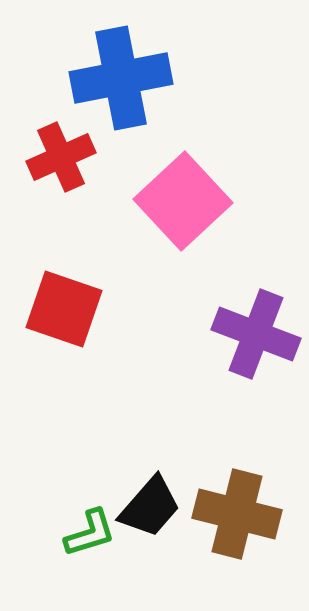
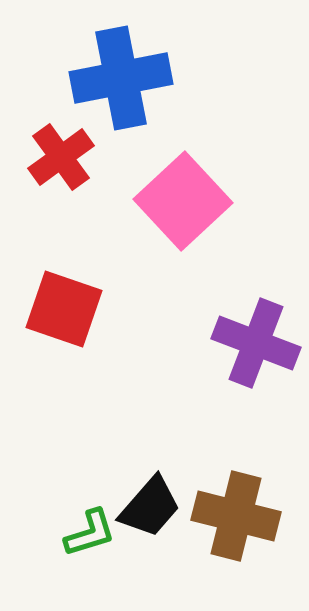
red cross: rotated 12 degrees counterclockwise
purple cross: moved 9 px down
brown cross: moved 1 px left, 2 px down
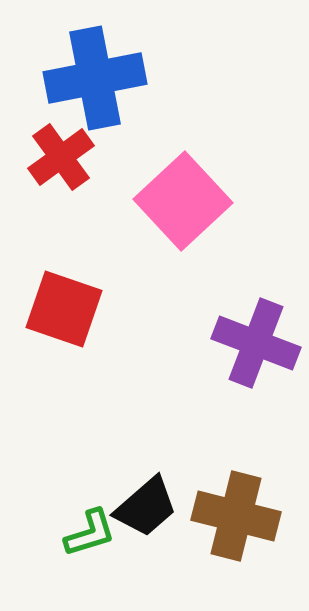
blue cross: moved 26 px left
black trapezoid: moved 4 px left; rotated 8 degrees clockwise
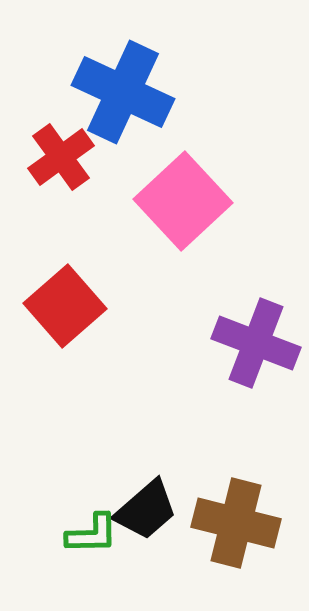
blue cross: moved 28 px right, 14 px down; rotated 36 degrees clockwise
red square: moved 1 px right, 3 px up; rotated 30 degrees clockwise
black trapezoid: moved 3 px down
brown cross: moved 7 px down
green L-shape: moved 2 px right, 1 px down; rotated 16 degrees clockwise
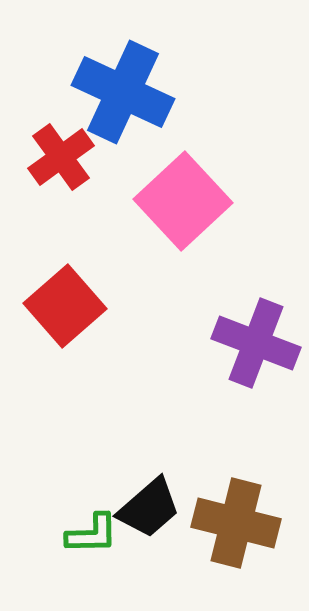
black trapezoid: moved 3 px right, 2 px up
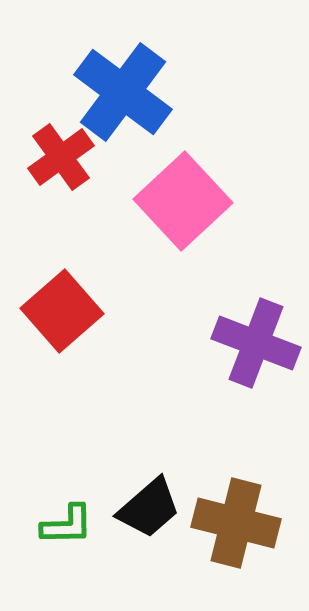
blue cross: rotated 12 degrees clockwise
red square: moved 3 px left, 5 px down
green L-shape: moved 25 px left, 9 px up
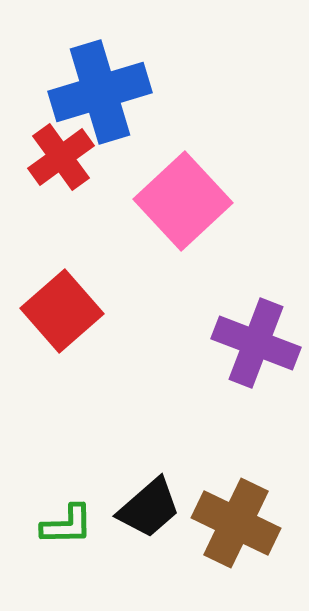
blue cross: moved 23 px left; rotated 36 degrees clockwise
brown cross: rotated 12 degrees clockwise
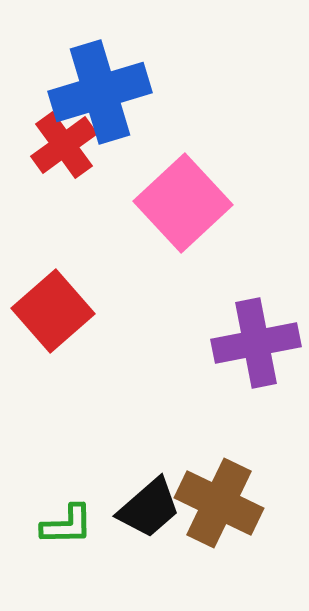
red cross: moved 3 px right, 12 px up
pink square: moved 2 px down
red square: moved 9 px left
purple cross: rotated 32 degrees counterclockwise
brown cross: moved 17 px left, 20 px up
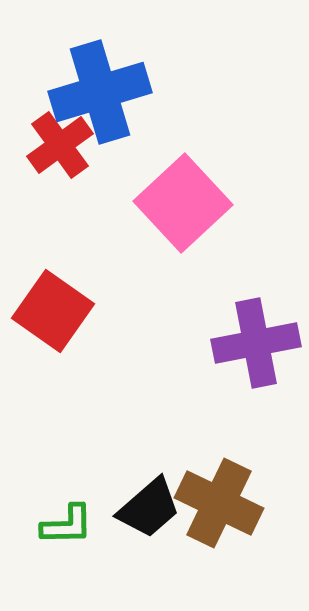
red cross: moved 4 px left
red square: rotated 14 degrees counterclockwise
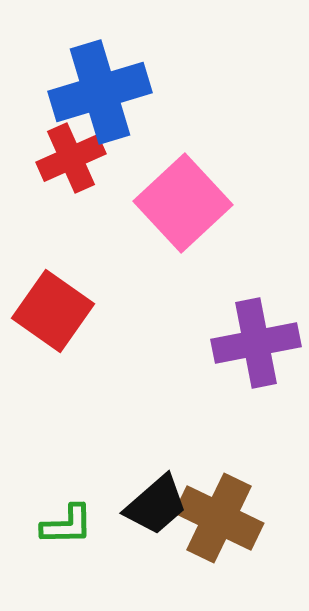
red cross: moved 11 px right, 13 px down; rotated 12 degrees clockwise
brown cross: moved 15 px down
black trapezoid: moved 7 px right, 3 px up
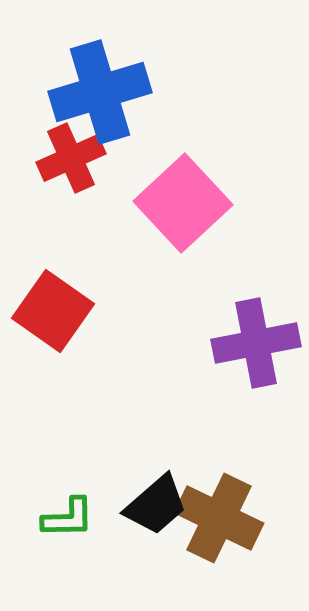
green L-shape: moved 1 px right, 7 px up
